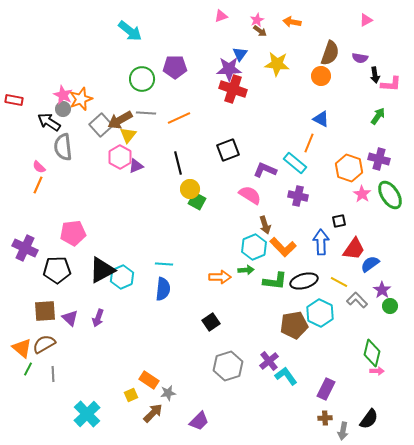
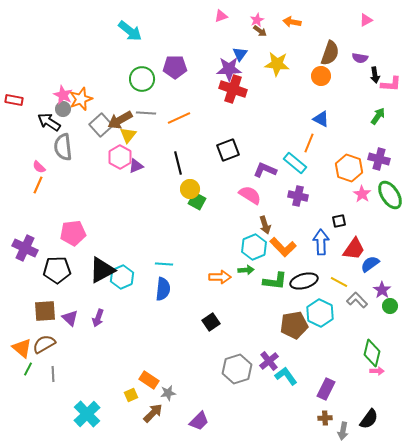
gray hexagon at (228, 366): moved 9 px right, 3 px down
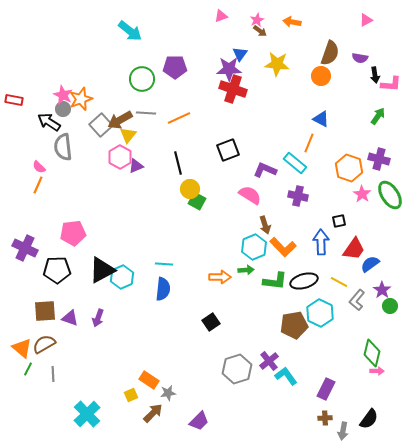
gray L-shape at (357, 300): rotated 95 degrees counterclockwise
purple triangle at (70, 318): rotated 24 degrees counterclockwise
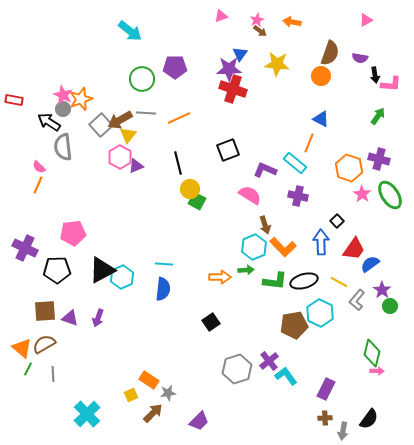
black square at (339, 221): moved 2 px left; rotated 32 degrees counterclockwise
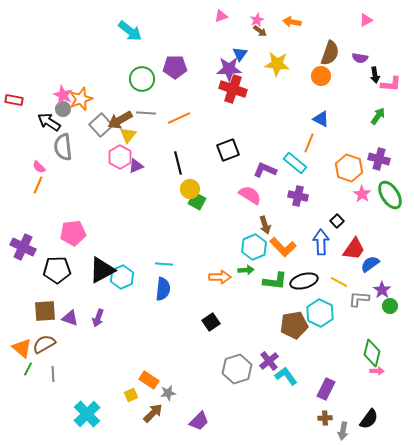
purple cross at (25, 248): moved 2 px left, 1 px up
gray L-shape at (357, 300): moved 2 px right, 1 px up; rotated 55 degrees clockwise
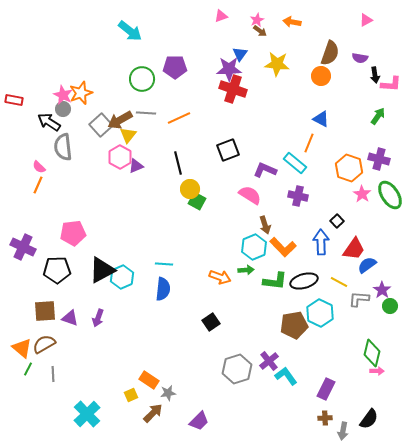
orange star at (81, 99): moved 6 px up
blue semicircle at (370, 264): moved 3 px left, 1 px down
orange arrow at (220, 277): rotated 20 degrees clockwise
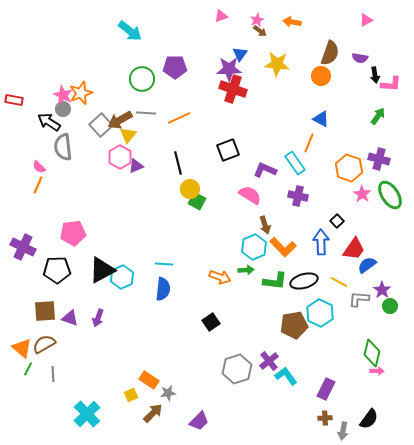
cyan rectangle at (295, 163): rotated 15 degrees clockwise
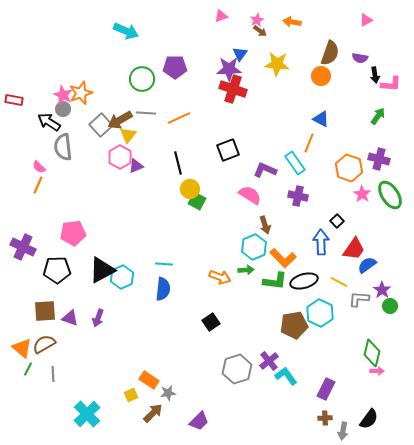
cyan arrow at (130, 31): moved 4 px left; rotated 15 degrees counterclockwise
orange L-shape at (283, 247): moved 11 px down
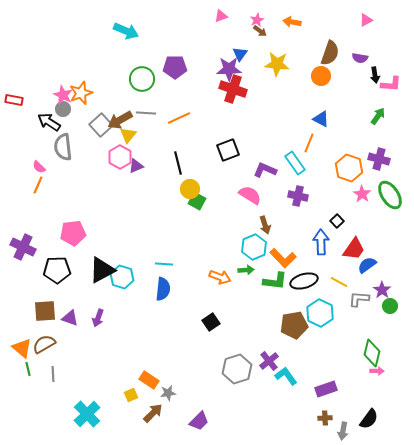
cyan hexagon at (122, 277): rotated 20 degrees counterclockwise
green line at (28, 369): rotated 40 degrees counterclockwise
purple rectangle at (326, 389): rotated 45 degrees clockwise
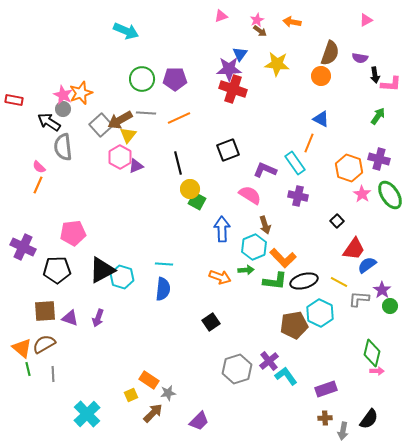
purple pentagon at (175, 67): moved 12 px down
blue arrow at (321, 242): moved 99 px left, 13 px up
